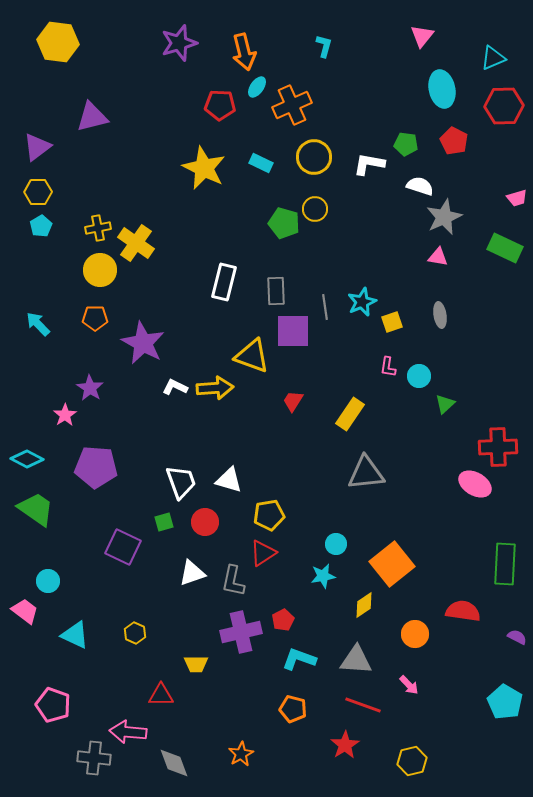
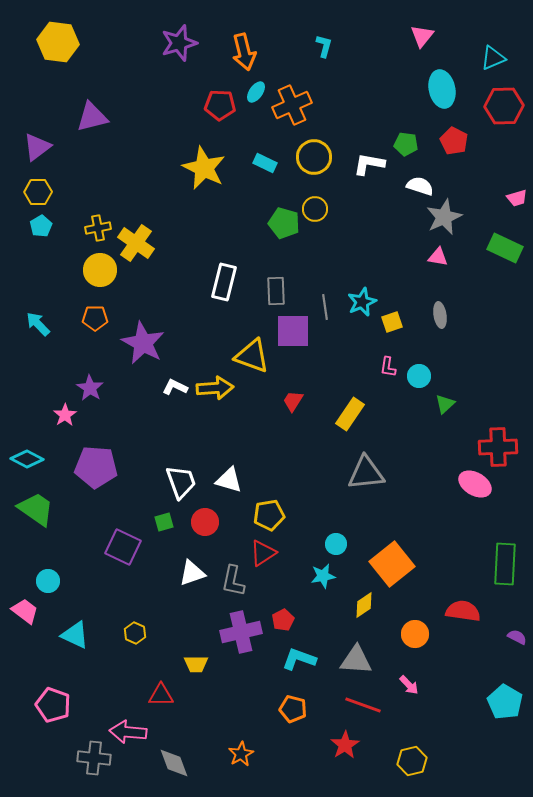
cyan ellipse at (257, 87): moved 1 px left, 5 px down
cyan rectangle at (261, 163): moved 4 px right
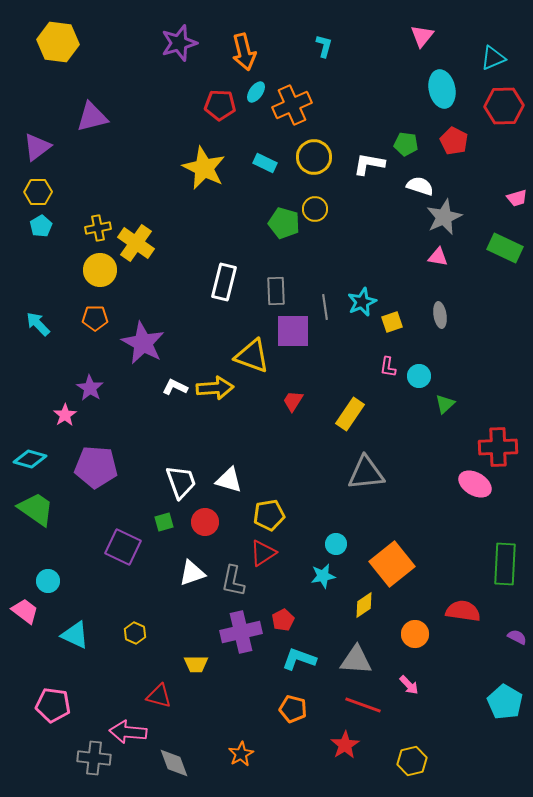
cyan diamond at (27, 459): moved 3 px right; rotated 12 degrees counterclockwise
red triangle at (161, 695): moved 2 px left, 1 px down; rotated 16 degrees clockwise
pink pentagon at (53, 705): rotated 12 degrees counterclockwise
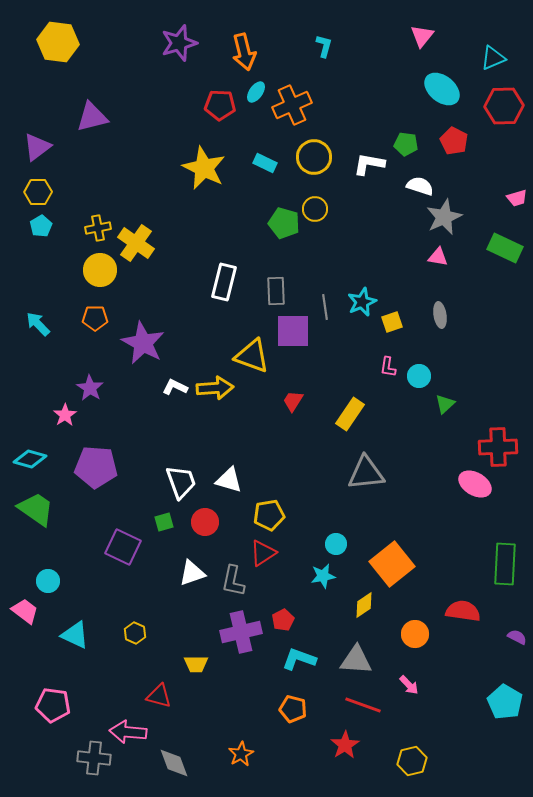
cyan ellipse at (442, 89): rotated 39 degrees counterclockwise
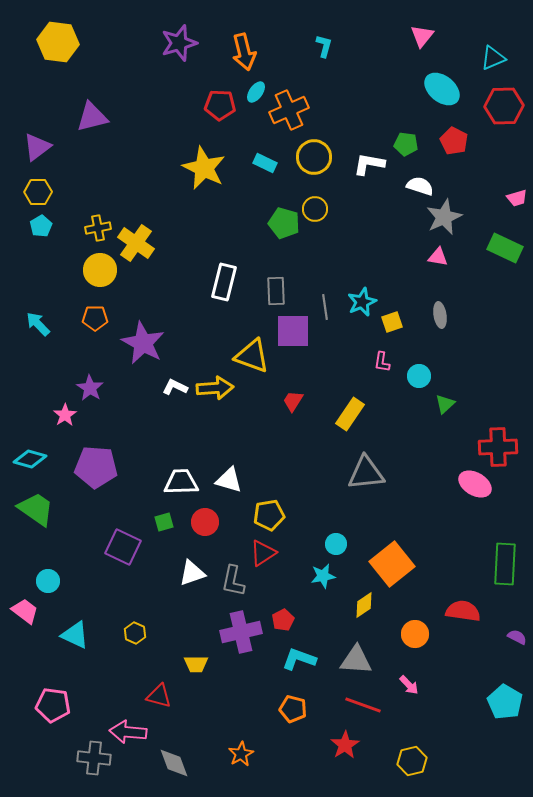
orange cross at (292, 105): moved 3 px left, 5 px down
pink L-shape at (388, 367): moved 6 px left, 5 px up
white trapezoid at (181, 482): rotated 72 degrees counterclockwise
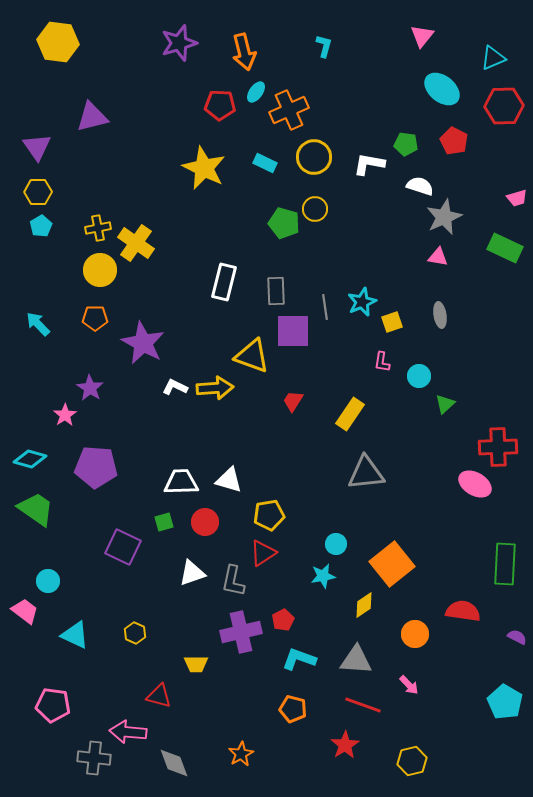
purple triangle at (37, 147): rotated 28 degrees counterclockwise
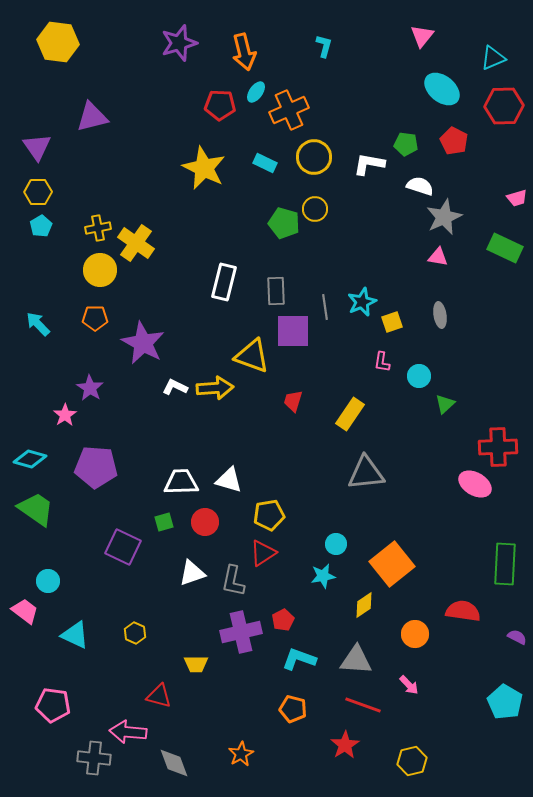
red trapezoid at (293, 401): rotated 15 degrees counterclockwise
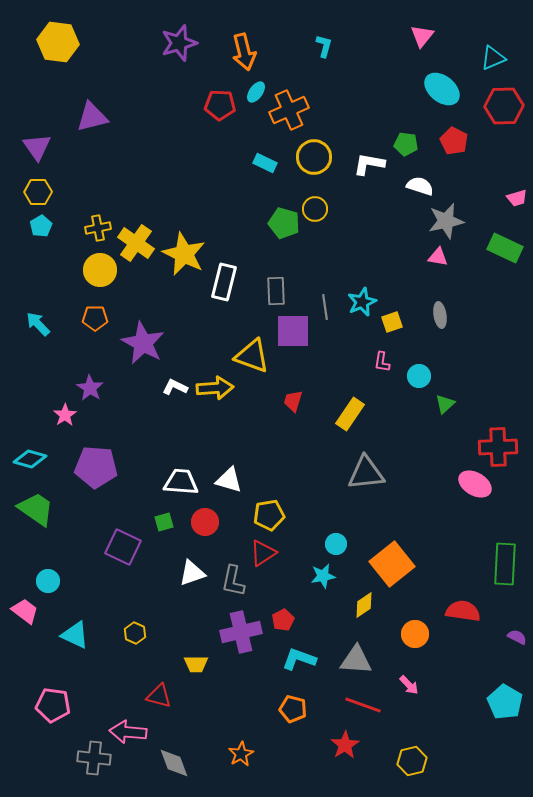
yellow star at (204, 168): moved 20 px left, 86 px down
gray star at (444, 217): moved 2 px right, 4 px down; rotated 12 degrees clockwise
white trapezoid at (181, 482): rotated 6 degrees clockwise
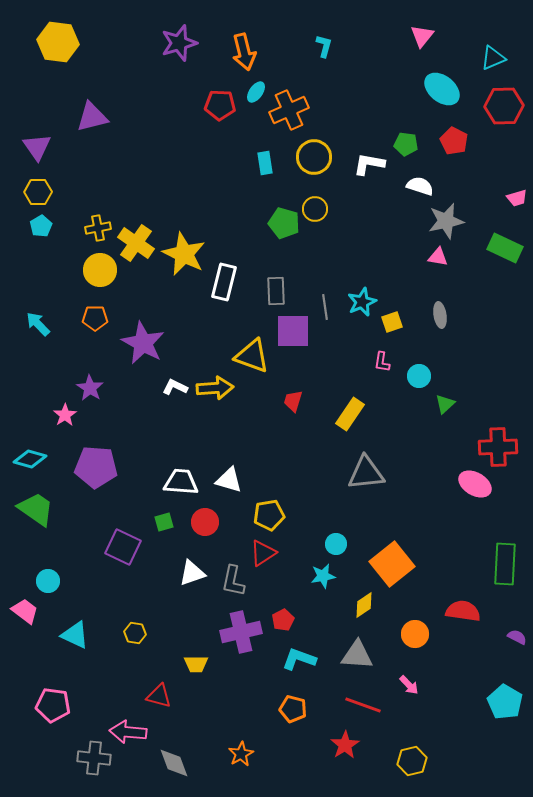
cyan rectangle at (265, 163): rotated 55 degrees clockwise
yellow hexagon at (135, 633): rotated 15 degrees counterclockwise
gray triangle at (356, 660): moved 1 px right, 5 px up
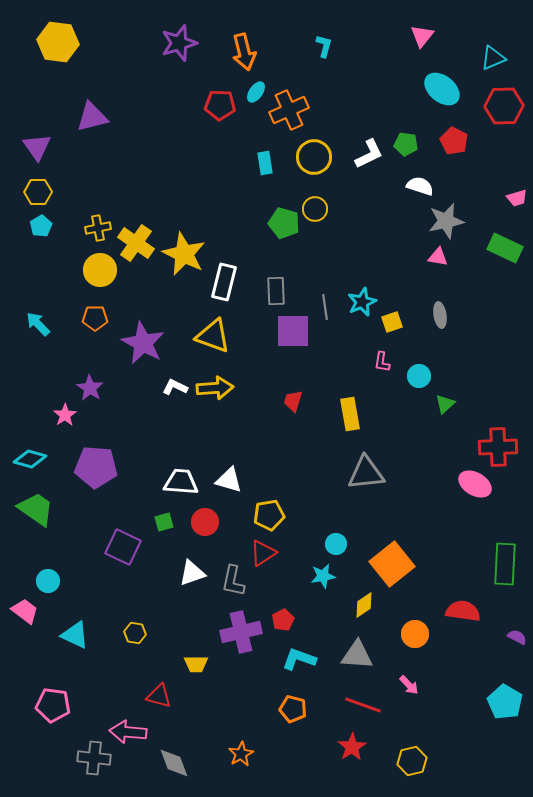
white L-shape at (369, 164): moved 10 px up; rotated 144 degrees clockwise
yellow triangle at (252, 356): moved 39 px left, 20 px up
yellow rectangle at (350, 414): rotated 44 degrees counterclockwise
red star at (345, 745): moved 7 px right, 2 px down
